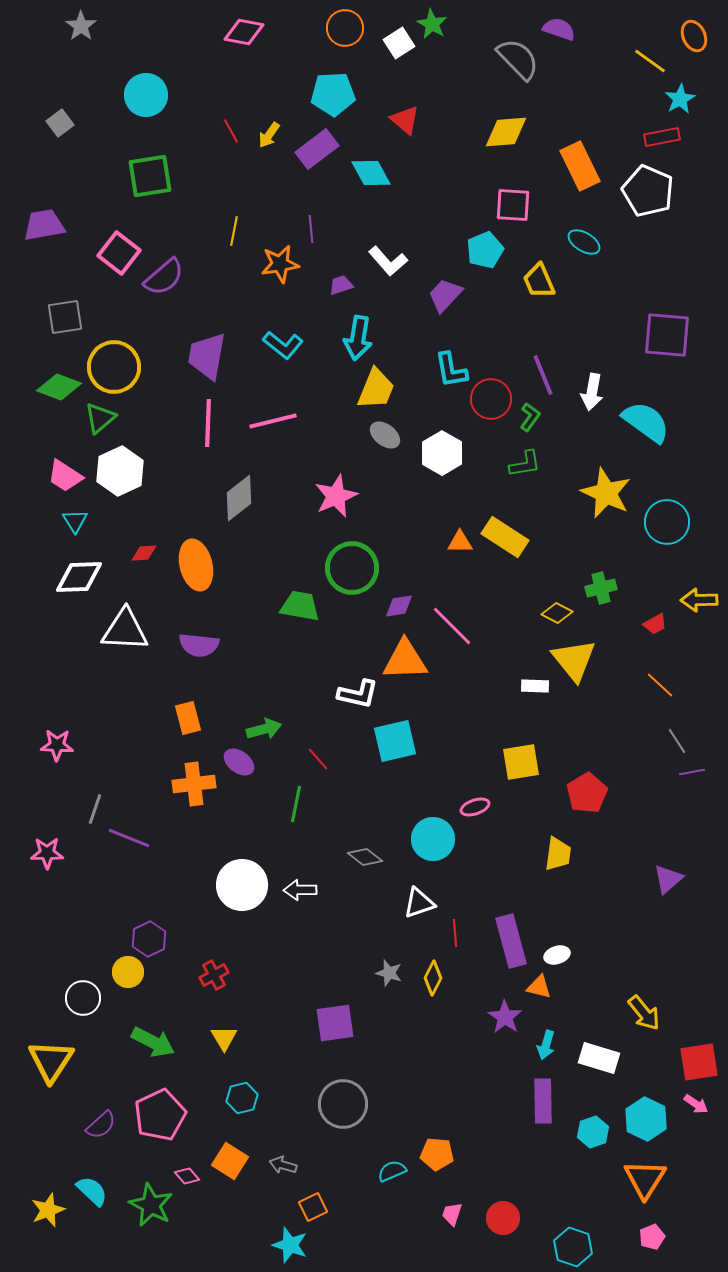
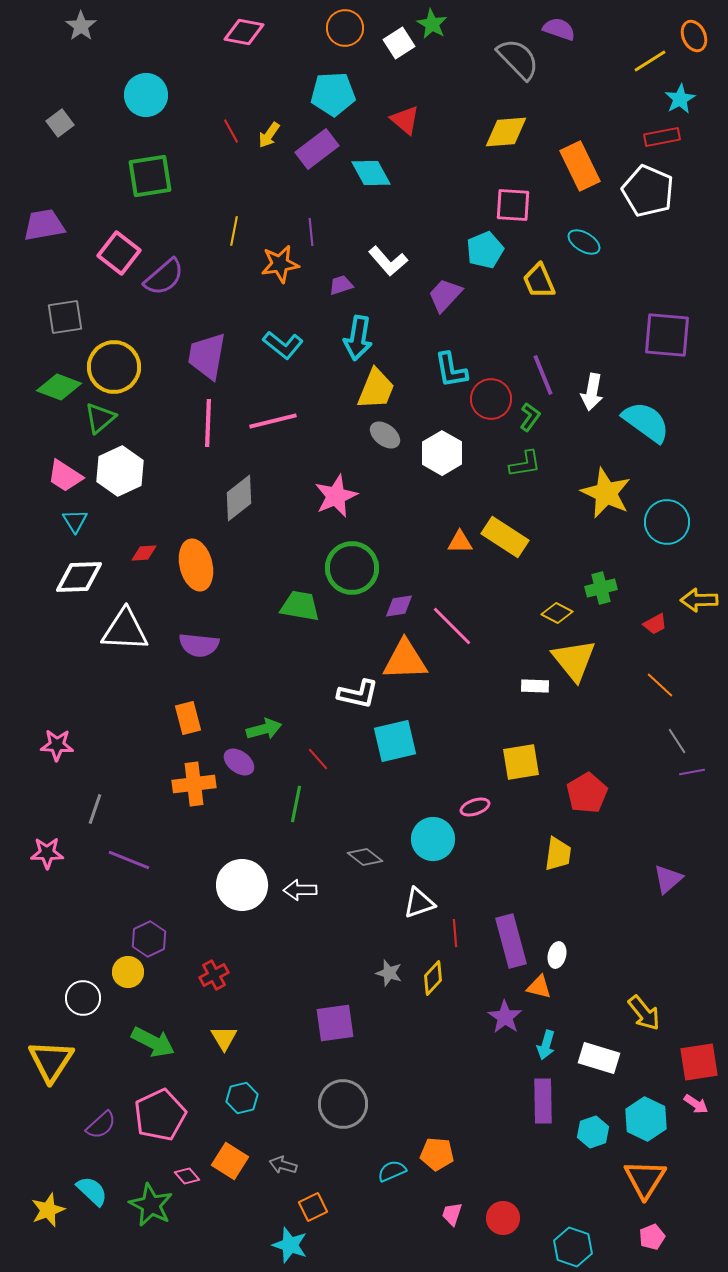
yellow line at (650, 61): rotated 68 degrees counterclockwise
purple line at (311, 229): moved 3 px down
purple line at (129, 838): moved 22 px down
white ellipse at (557, 955): rotated 60 degrees counterclockwise
yellow diamond at (433, 978): rotated 16 degrees clockwise
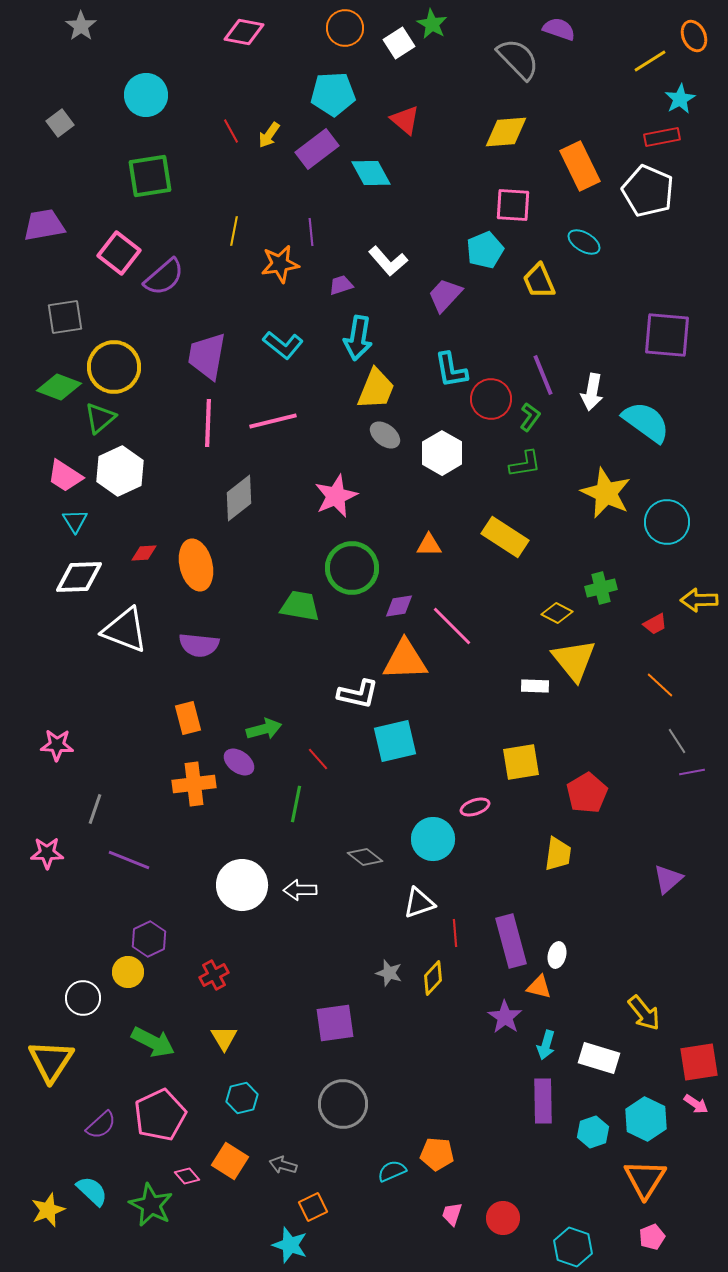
orange triangle at (460, 542): moved 31 px left, 3 px down
white triangle at (125, 630): rotated 18 degrees clockwise
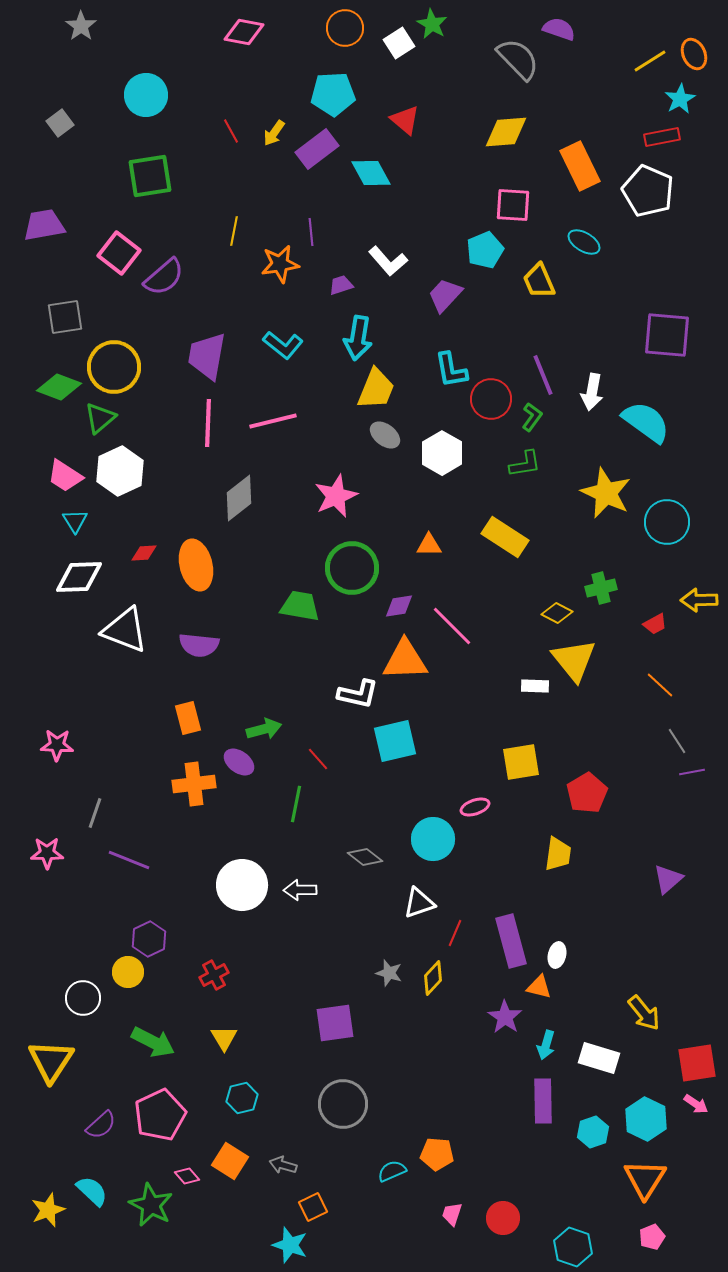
orange ellipse at (694, 36): moved 18 px down
yellow arrow at (269, 135): moved 5 px right, 2 px up
green L-shape at (530, 417): moved 2 px right
gray line at (95, 809): moved 4 px down
red line at (455, 933): rotated 28 degrees clockwise
red square at (699, 1062): moved 2 px left, 1 px down
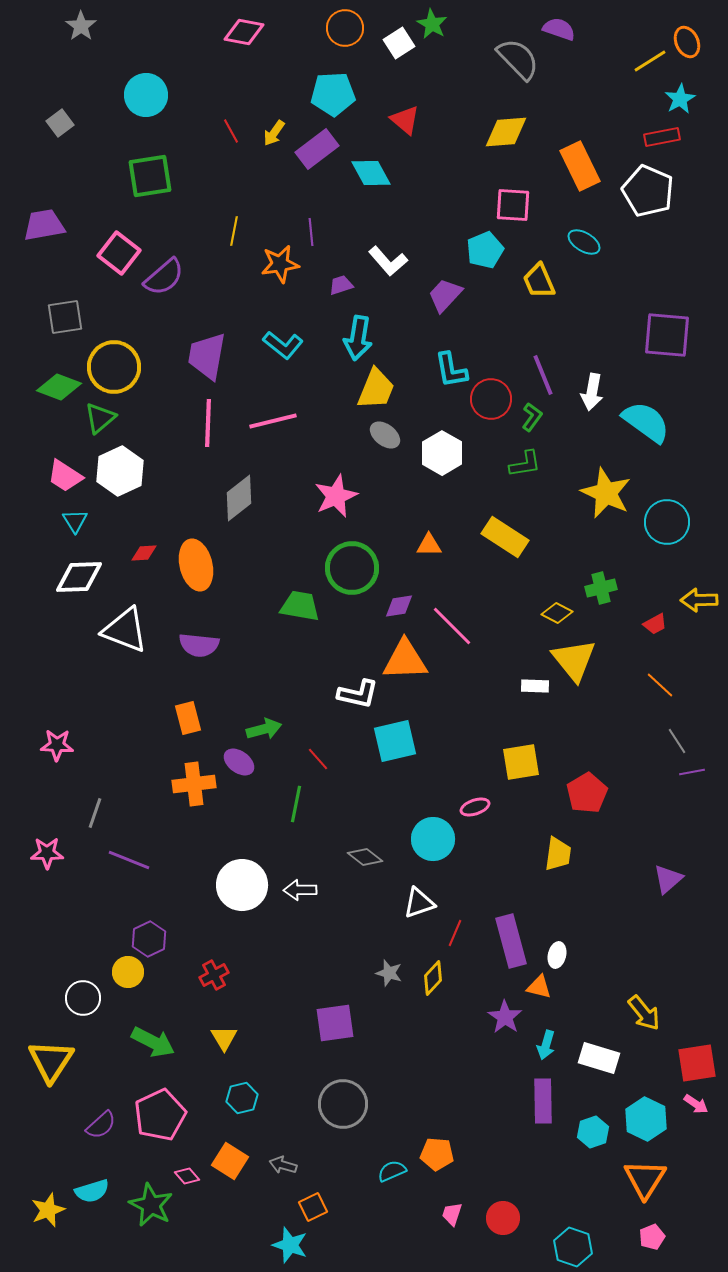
orange ellipse at (694, 54): moved 7 px left, 12 px up
cyan semicircle at (92, 1191): rotated 120 degrees clockwise
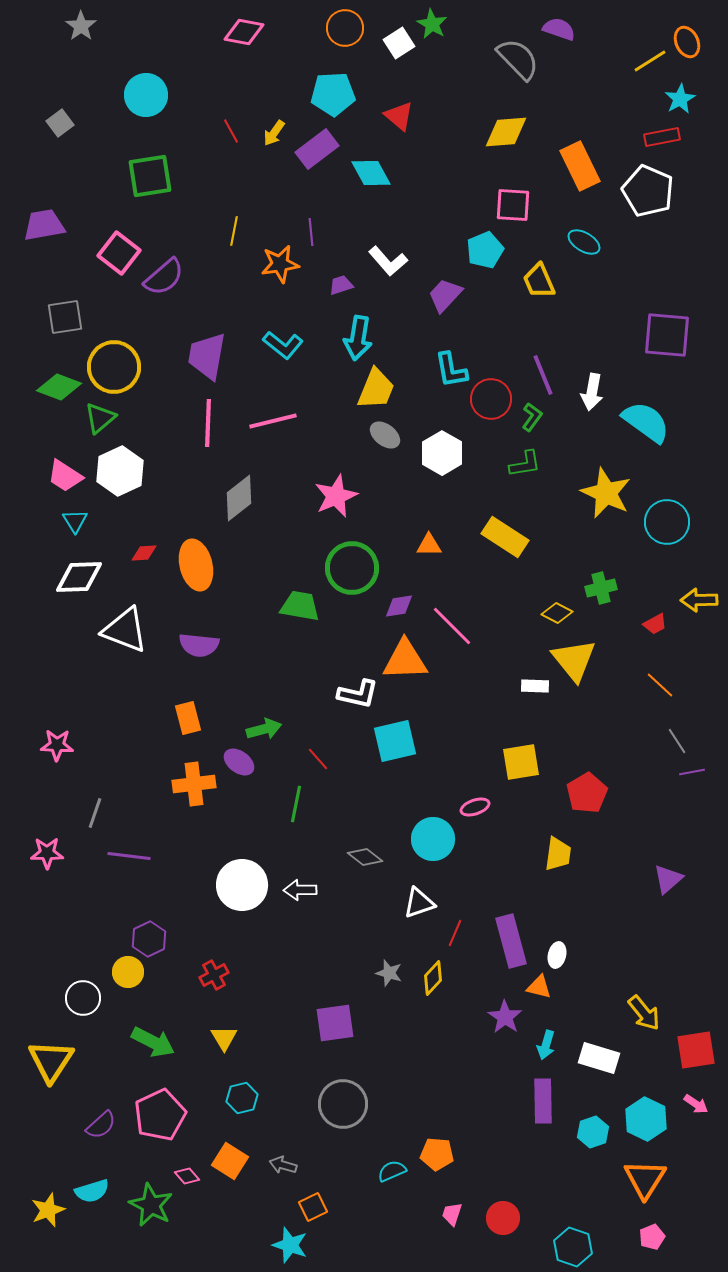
red triangle at (405, 120): moved 6 px left, 4 px up
purple line at (129, 860): moved 4 px up; rotated 15 degrees counterclockwise
red square at (697, 1063): moved 1 px left, 13 px up
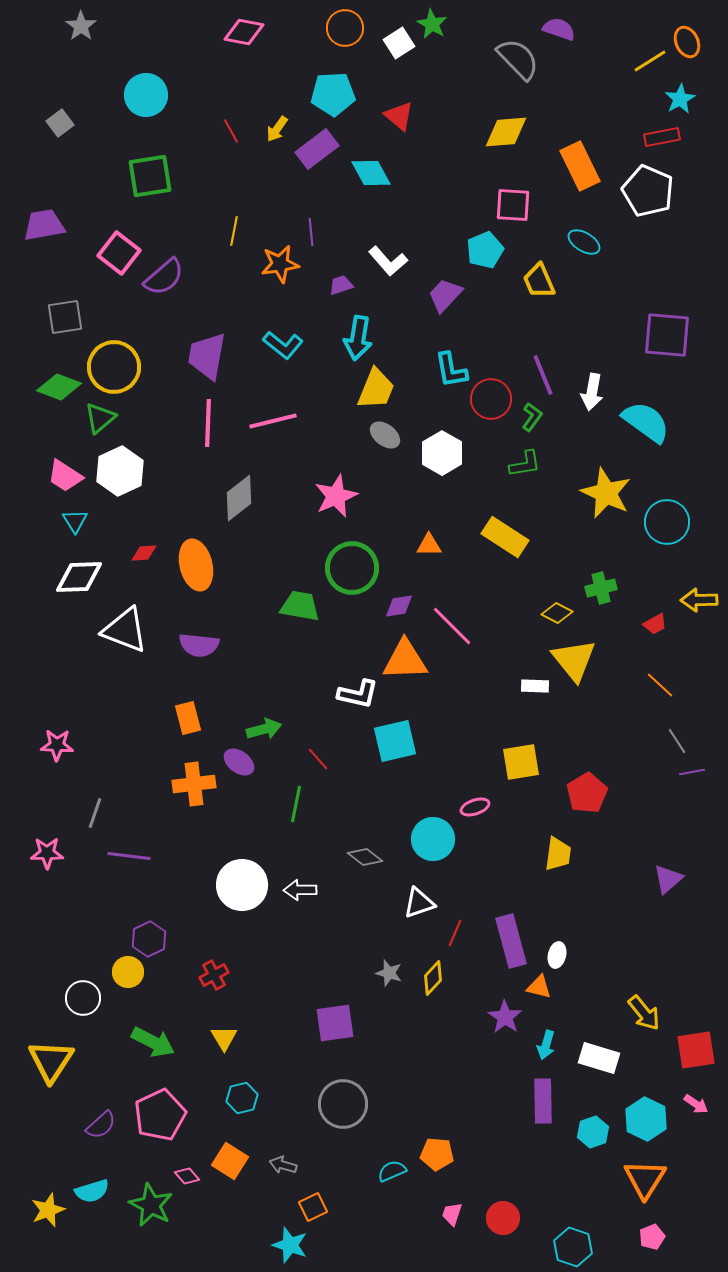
yellow arrow at (274, 133): moved 3 px right, 4 px up
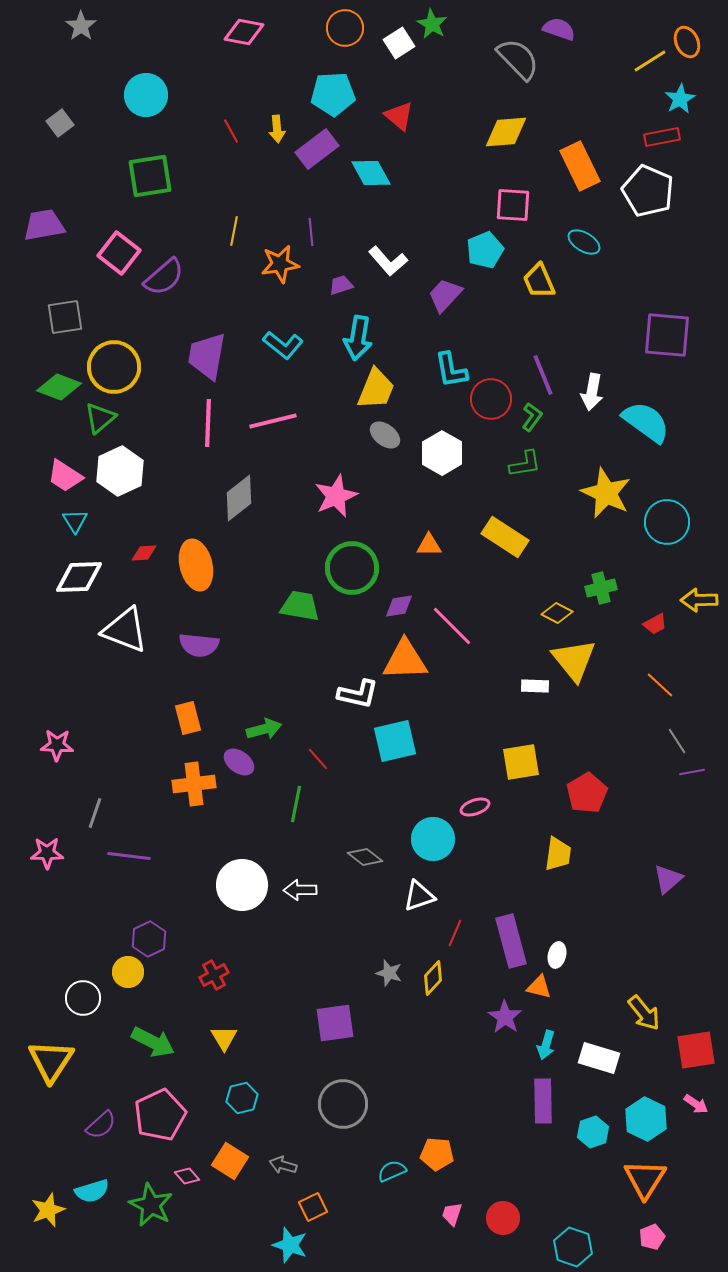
yellow arrow at (277, 129): rotated 40 degrees counterclockwise
white triangle at (419, 903): moved 7 px up
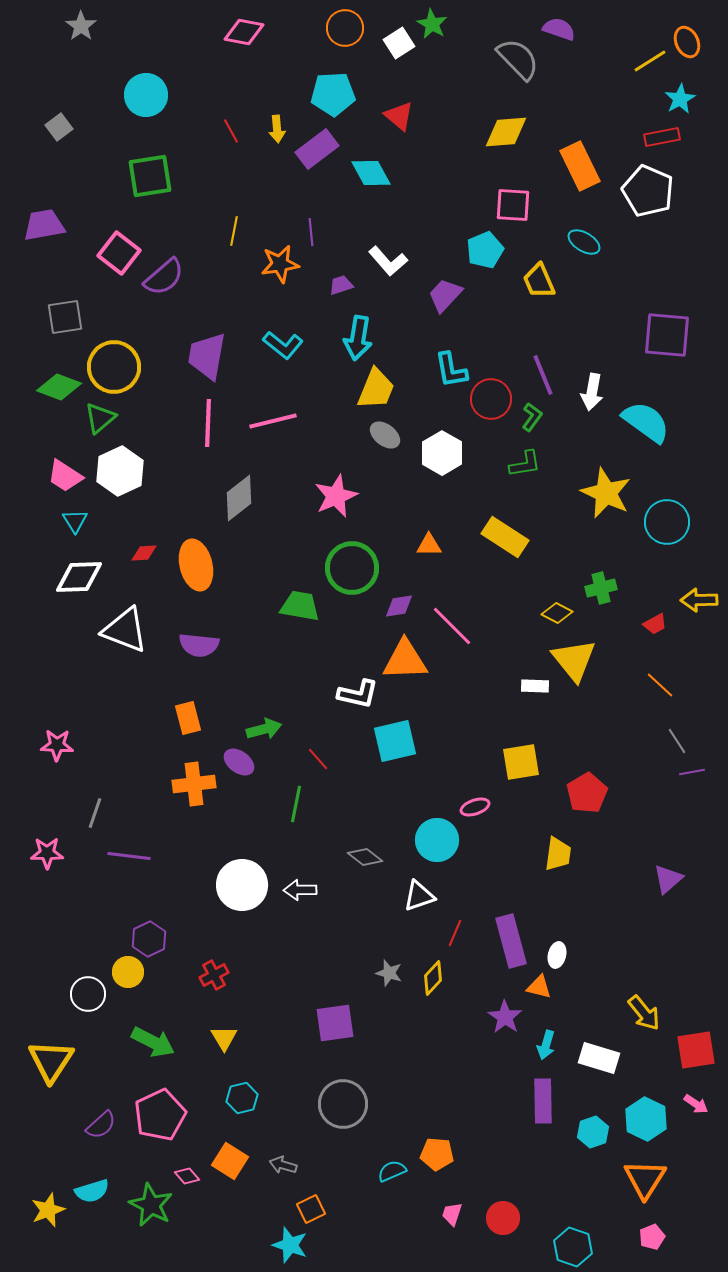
gray square at (60, 123): moved 1 px left, 4 px down
cyan circle at (433, 839): moved 4 px right, 1 px down
white circle at (83, 998): moved 5 px right, 4 px up
orange square at (313, 1207): moved 2 px left, 2 px down
